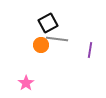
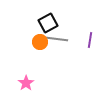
orange circle: moved 1 px left, 3 px up
purple line: moved 10 px up
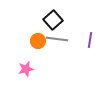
black square: moved 5 px right, 3 px up; rotated 12 degrees counterclockwise
orange circle: moved 2 px left, 1 px up
pink star: moved 14 px up; rotated 21 degrees clockwise
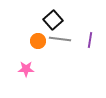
gray line: moved 3 px right
pink star: rotated 14 degrees clockwise
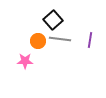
pink star: moved 1 px left, 8 px up
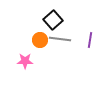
orange circle: moved 2 px right, 1 px up
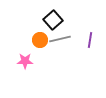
gray line: rotated 20 degrees counterclockwise
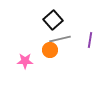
orange circle: moved 10 px right, 10 px down
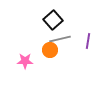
purple line: moved 2 px left, 1 px down
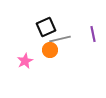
black square: moved 7 px left, 7 px down; rotated 18 degrees clockwise
purple line: moved 5 px right, 7 px up; rotated 21 degrees counterclockwise
pink star: rotated 28 degrees counterclockwise
